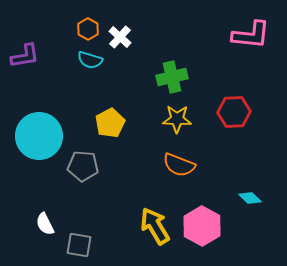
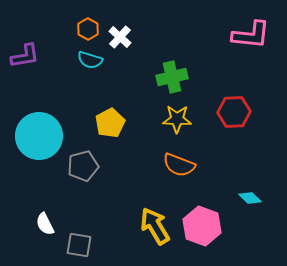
gray pentagon: rotated 20 degrees counterclockwise
pink hexagon: rotated 9 degrees counterclockwise
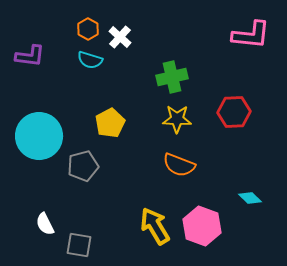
purple L-shape: moved 5 px right; rotated 16 degrees clockwise
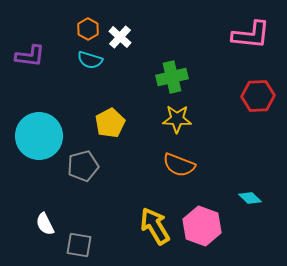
red hexagon: moved 24 px right, 16 px up
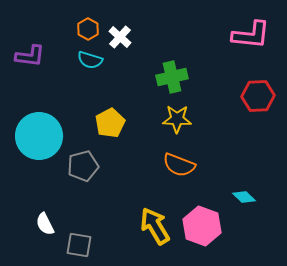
cyan diamond: moved 6 px left, 1 px up
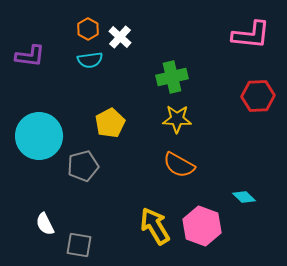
cyan semicircle: rotated 25 degrees counterclockwise
orange semicircle: rotated 8 degrees clockwise
